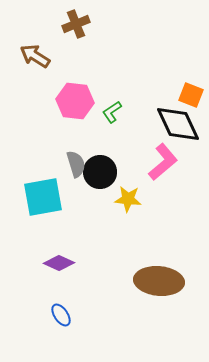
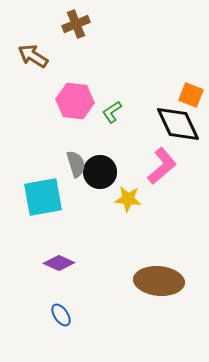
brown arrow: moved 2 px left
pink L-shape: moved 1 px left, 4 px down
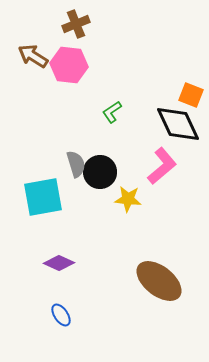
pink hexagon: moved 6 px left, 36 px up
brown ellipse: rotated 33 degrees clockwise
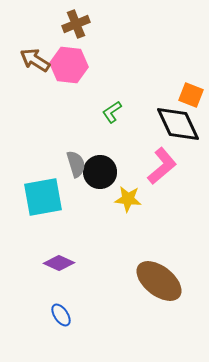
brown arrow: moved 2 px right, 4 px down
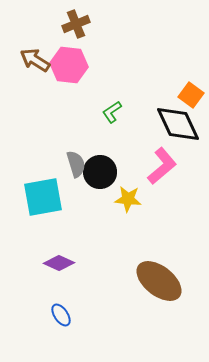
orange square: rotated 15 degrees clockwise
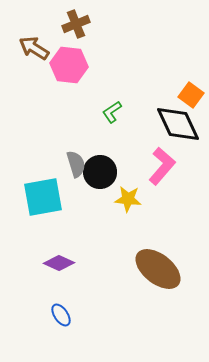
brown arrow: moved 1 px left, 12 px up
pink L-shape: rotated 9 degrees counterclockwise
brown ellipse: moved 1 px left, 12 px up
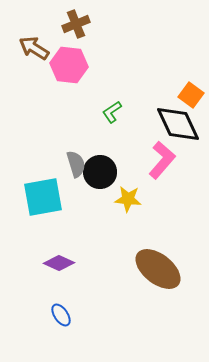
pink L-shape: moved 6 px up
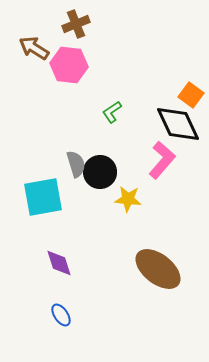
purple diamond: rotated 48 degrees clockwise
